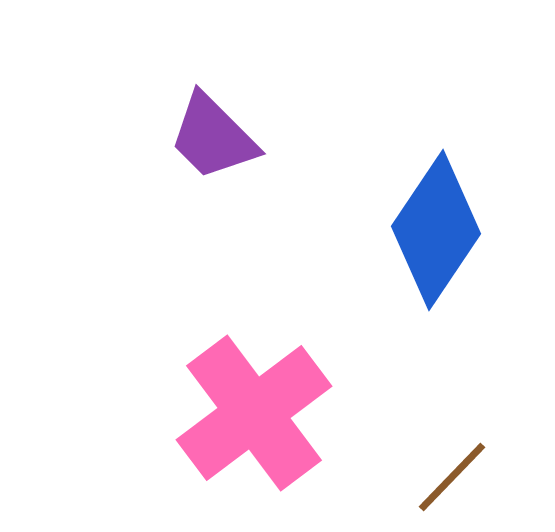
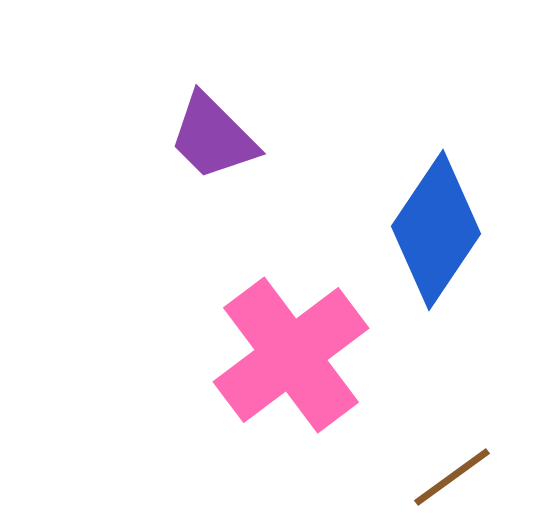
pink cross: moved 37 px right, 58 px up
brown line: rotated 10 degrees clockwise
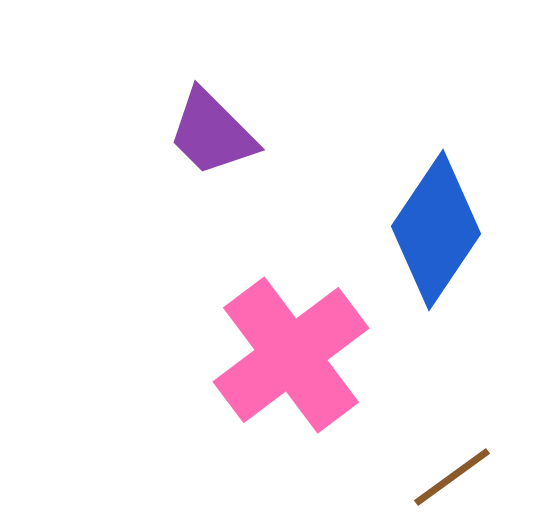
purple trapezoid: moved 1 px left, 4 px up
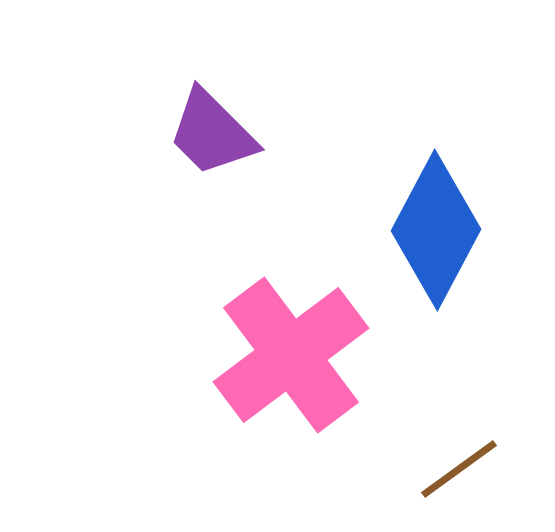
blue diamond: rotated 6 degrees counterclockwise
brown line: moved 7 px right, 8 px up
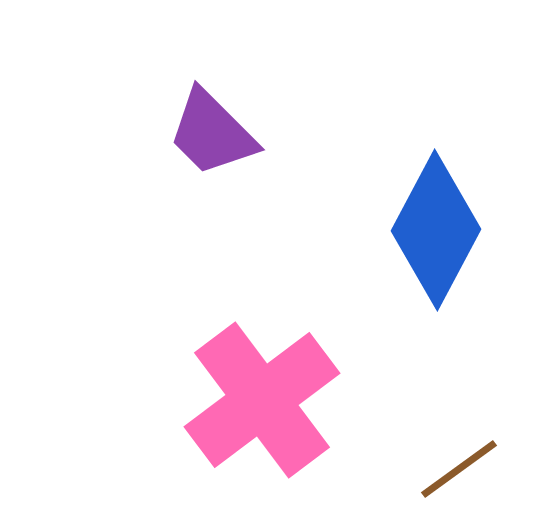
pink cross: moved 29 px left, 45 px down
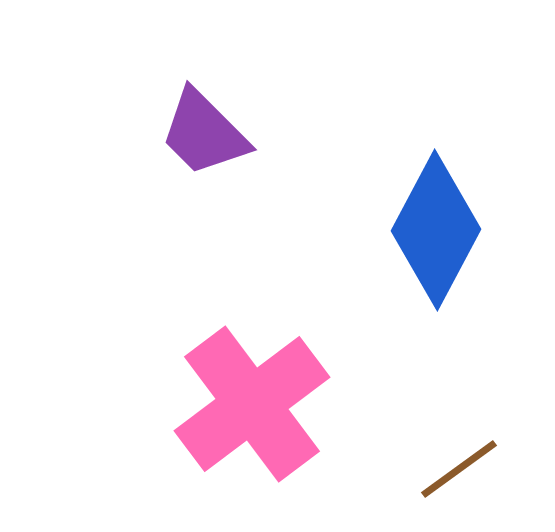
purple trapezoid: moved 8 px left
pink cross: moved 10 px left, 4 px down
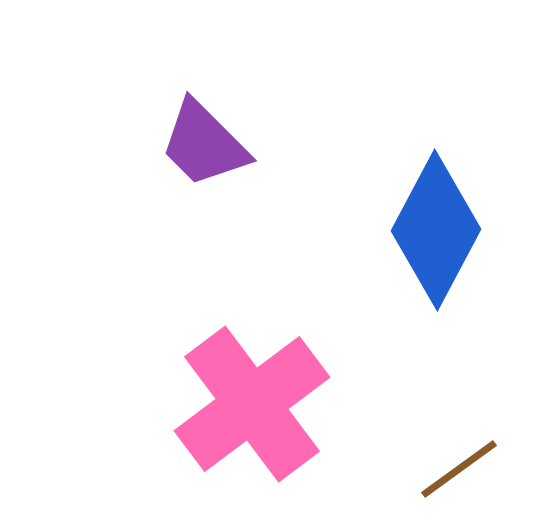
purple trapezoid: moved 11 px down
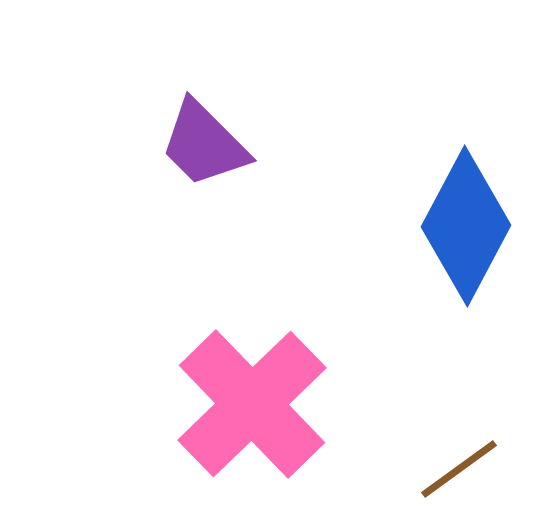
blue diamond: moved 30 px right, 4 px up
pink cross: rotated 7 degrees counterclockwise
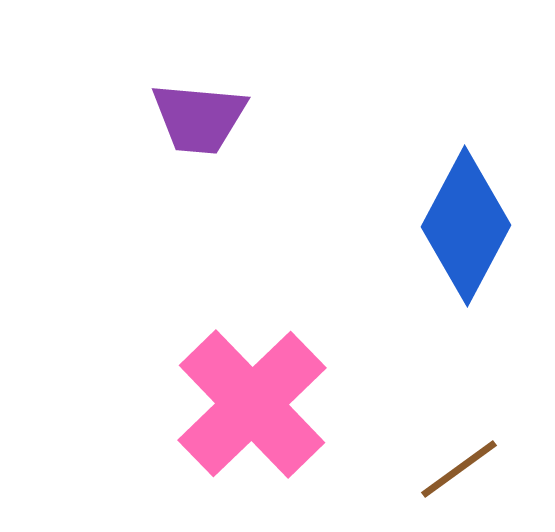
purple trapezoid: moved 5 px left, 26 px up; rotated 40 degrees counterclockwise
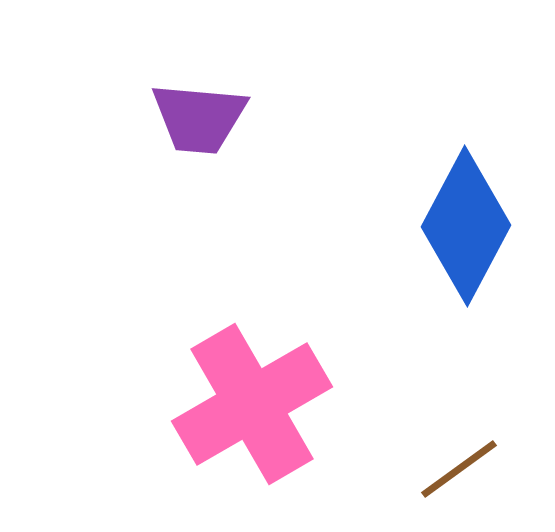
pink cross: rotated 14 degrees clockwise
